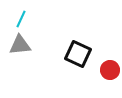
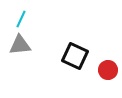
black square: moved 3 px left, 2 px down
red circle: moved 2 px left
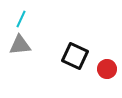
red circle: moved 1 px left, 1 px up
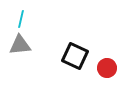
cyan line: rotated 12 degrees counterclockwise
red circle: moved 1 px up
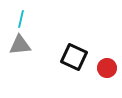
black square: moved 1 px left, 1 px down
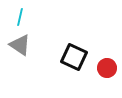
cyan line: moved 1 px left, 2 px up
gray triangle: rotated 40 degrees clockwise
